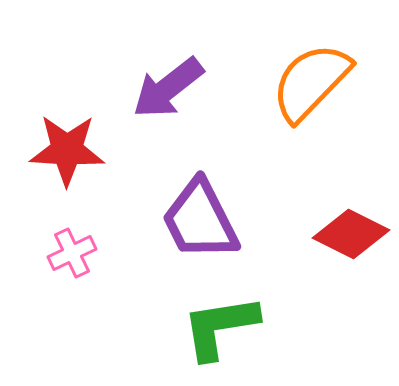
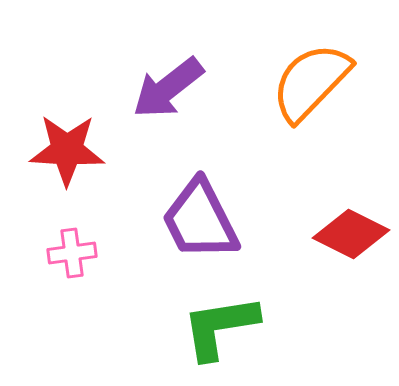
pink cross: rotated 18 degrees clockwise
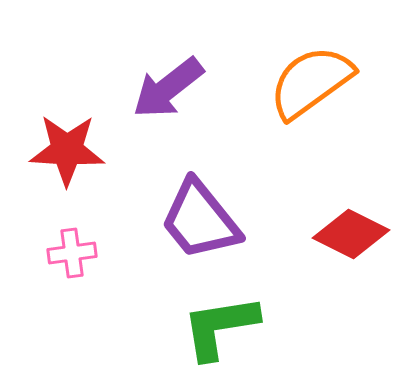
orange semicircle: rotated 10 degrees clockwise
purple trapezoid: rotated 12 degrees counterclockwise
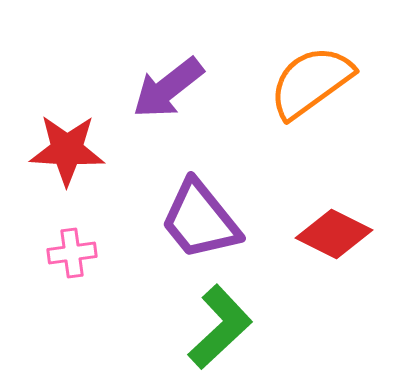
red diamond: moved 17 px left
green L-shape: rotated 146 degrees clockwise
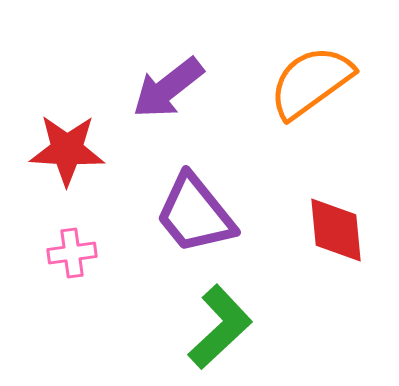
purple trapezoid: moved 5 px left, 6 px up
red diamond: moved 2 px right, 4 px up; rotated 58 degrees clockwise
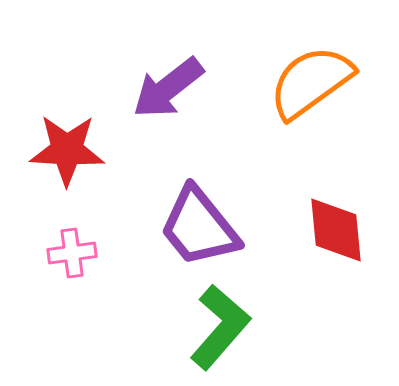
purple trapezoid: moved 4 px right, 13 px down
green L-shape: rotated 6 degrees counterclockwise
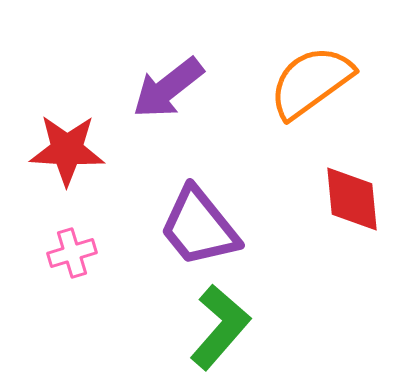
red diamond: moved 16 px right, 31 px up
pink cross: rotated 9 degrees counterclockwise
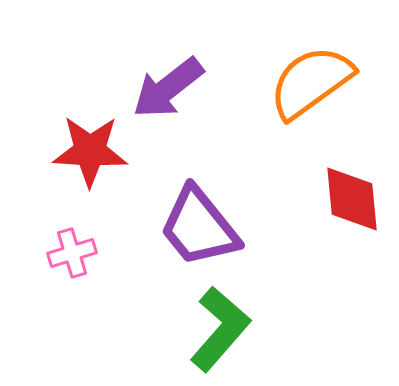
red star: moved 23 px right, 1 px down
green L-shape: moved 2 px down
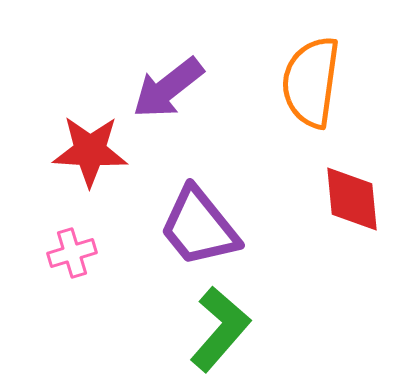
orange semicircle: rotated 46 degrees counterclockwise
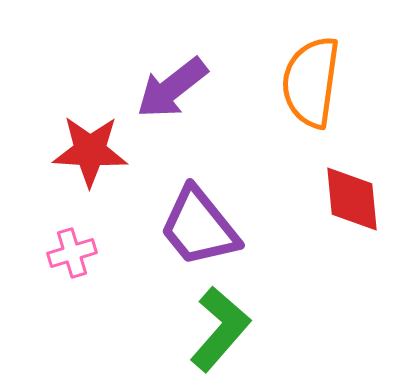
purple arrow: moved 4 px right
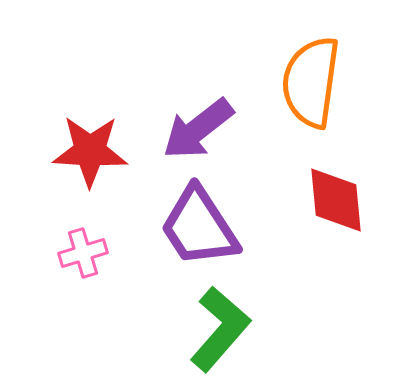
purple arrow: moved 26 px right, 41 px down
red diamond: moved 16 px left, 1 px down
purple trapezoid: rotated 6 degrees clockwise
pink cross: moved 11 px right
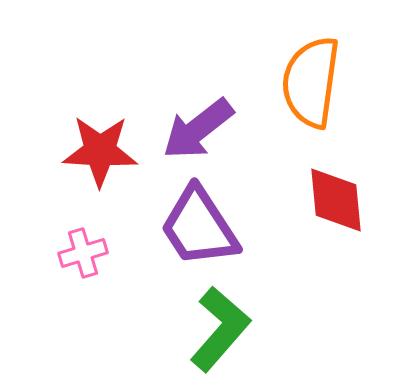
red star: moved 10 px right
